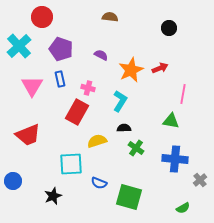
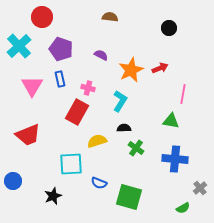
gray cross: moved 8 px down
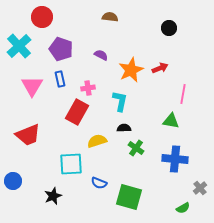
pink cross: rotated 24 degrees counterclockwise
cyan L-shape: rotated 20 degrees counterclockwise
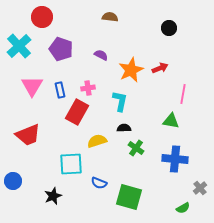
blue rectangle: moved 11 px down
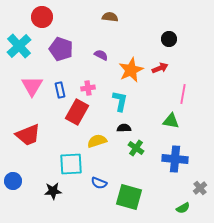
black circle: moved 11 px down
black star: moved 5 px up; rotated 18 degrees clockwise
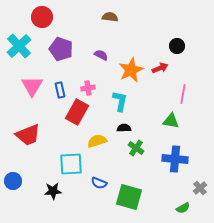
black circle: moved 8 px right, 7 px down
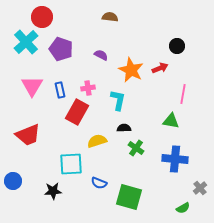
cyan cross: moved 7 px right, 4 px up
orange star: rotated 20 degrees counterclockwise
cyan L-shape: moved 2 px left, 1 px up
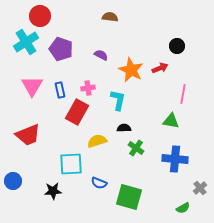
red circle: moved 2 px left, 1 px up
cyan cross: rotated 10 degrees clockwise
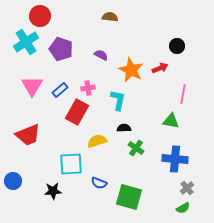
blue rectangle: rotated 63 degrees clockwise
gray cross: moved 13 px left
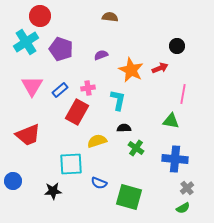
purple semicircle: rotated 48 degrees counterclockwise
